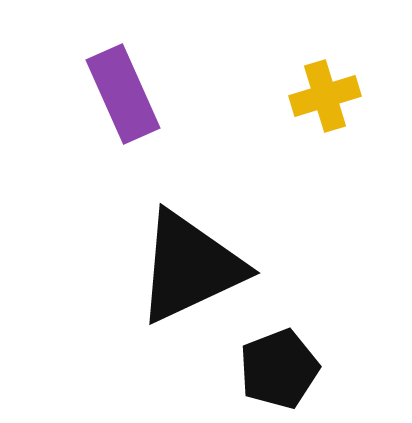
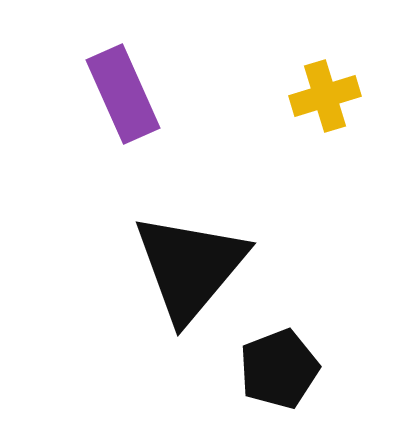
black triangle: rotated 25 degrees counterclockwise
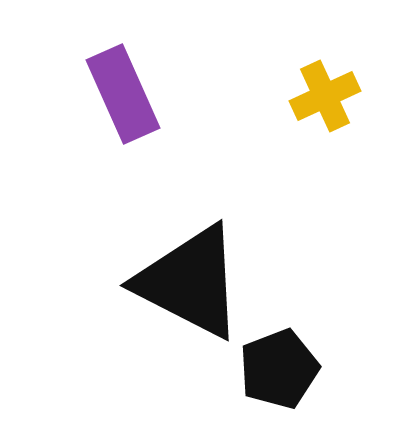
yellow cross: rotated 8 degrees counterclockwise
black triangle: moved 15 px down; rotated 43 degrees counterclockwise
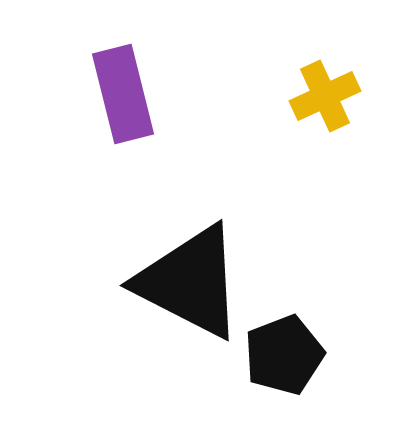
purple rectangle: rotated 10 degrees clockwise
black pentagon: moved 5 px right, 14 px up
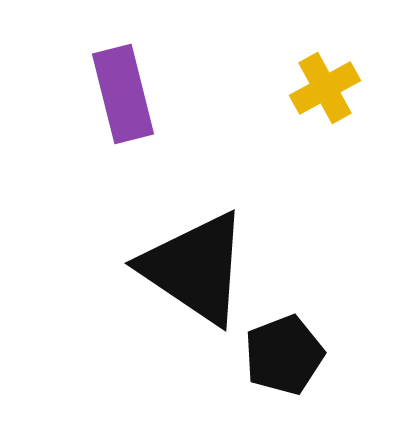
yellow cross: moved 8 px up; rotated 4 degrees counterclockwise
black triangle: moved 5 px right, 14 px up; rotated 7 degrees clockwise
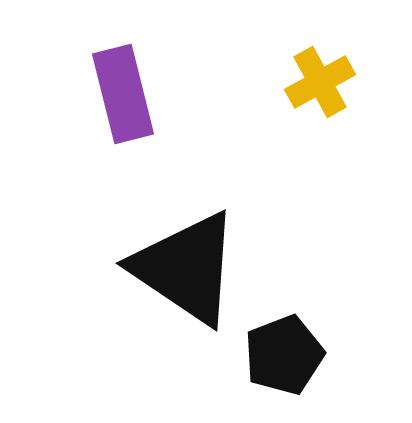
yellow cross: moved 5 px left, 6 px up
black triangle: moved 9 px left
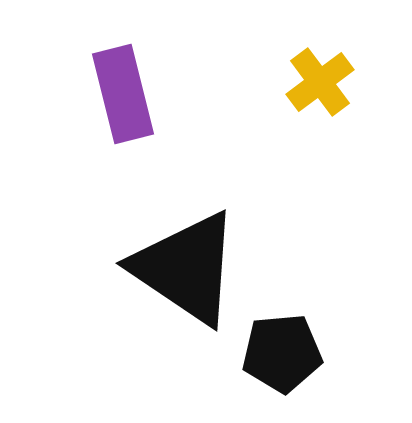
yellow cross: rotated 8 degrees counterclockwise
black pentagon: moved 2 px left, 2 px up; rotated 16 degrees clockwise
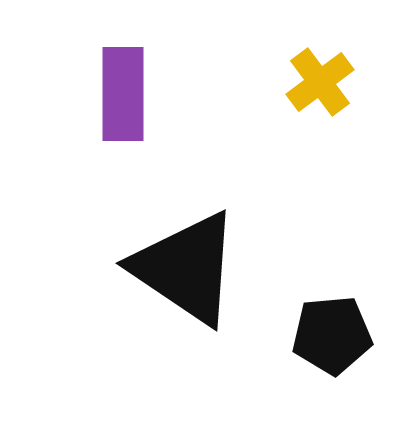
purple rectangle: rotated 14 degrees clockwise
black pentagon: moved 50 px right, 18 px up
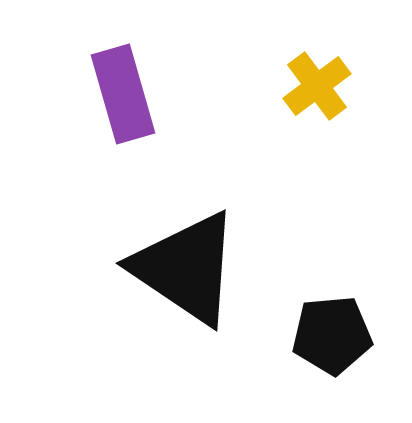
yellow cross: moved 3 px left, 4 px down
purple rectangle: rotated 16 degrees counterclockwise
